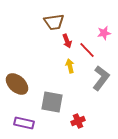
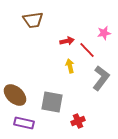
brown trapezoid: moved 21 px left, 2 px up
red arrow: rotated 80 degrees counterclockwise
brown ellipse: moved 2 px left, 11 px down
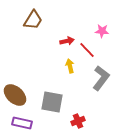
brown trapezoid: rotated 50 degrees counterclockwise
pink star: moved 2 px left, 2 px up; rotated 16 degrees clockwise
purple rectangle: moved 2 px left
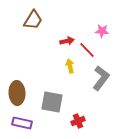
brown ellipse: moved 2 px right, 2 px up; rotated 45 degrees clockwise
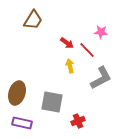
pink star: moved 1 px left, 1 px down
red arrow: moved 2 px down; rotated 48 degrees clockwise
gray L-shape: rotated 25 degrees clockwise
brown ellipse: rotated 20 degrees clockwise
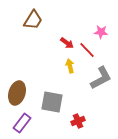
purple rectangle: rotated 66 degrees counterclockwise
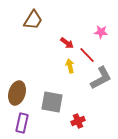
red line: moved 5 px down
purple rectangle: rotated 24 degrees counterclockwise
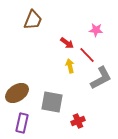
brown trapezoid: rotated 10 degrees counterclockwise
pink star: moved 5 px left, 2 px up
brown ellipse: rotated 40 degrees clockwise
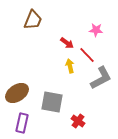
red cross: rotated 32 degrees counterclockwise
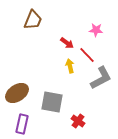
purple rectangle: moved 1 px down
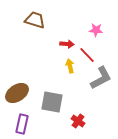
brown trapezoid: moved 2 px right; rotated 95 degrees counterclockwise
red arrow: moved 1 px down; rotated 32 degrees counterclockwise
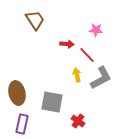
brown trapezoid: rotated 40 degrees clockwise
yellow arrow: moved 7 px right, 9 px down
brown ellipse: rotated 70 degrees counterclockwise
